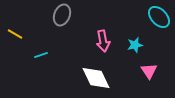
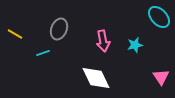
gray ellipse: moved 3 px left, 14 px down
cyan line: moved 2 px right, 2 px up
pink triangle: moved 12 px right, 6 px down
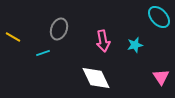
yellow line: moved 2 px left, 3 px down
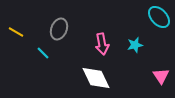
yellow line: moved 3 px right, 5 px up
pink arrow: moved 1 px left, 3 px down
cyan line: rotated 64 degrees clockwise
pink triangle: moved 1 px up
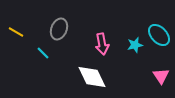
cyan ellipse: moved 18 px down
white diamond: moved 4 px left, 1 px up
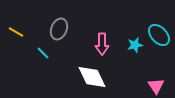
pink arrow: rotated 10 degrees clockwise
pink triangle: moved 5 px left, 10 px down
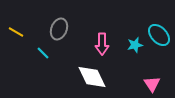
pink triangle: moved 4 px left, 2 px up
